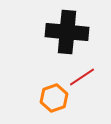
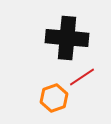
black cross: moved 6 px down
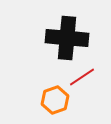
orange hexagon: moved 1 px right, 2 px down
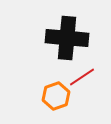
orange hexagon: moved 1 px right, 4 px up
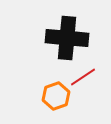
red line: moved 1 px right
